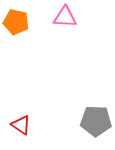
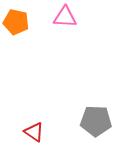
red triangle: moved 13 px right, 7 px down
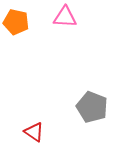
gray pentagon: moved 4 px left, 14 px up; rotated 20 degrees clockwise
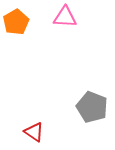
orange pentagon: rotated 30 degrees clockwise
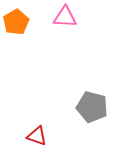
gray pentagon: rotated 8 degrees counterclockwise
red triangle: moved 3 px right, 4 px down; rotated 15 degrees counterclockwise
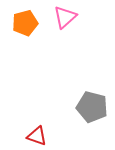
pink triangle: rotated 45 degrees counterclockwise
orange pentagon: moved 9 px right, 1 px down; rotated 15 degrees clockwise
